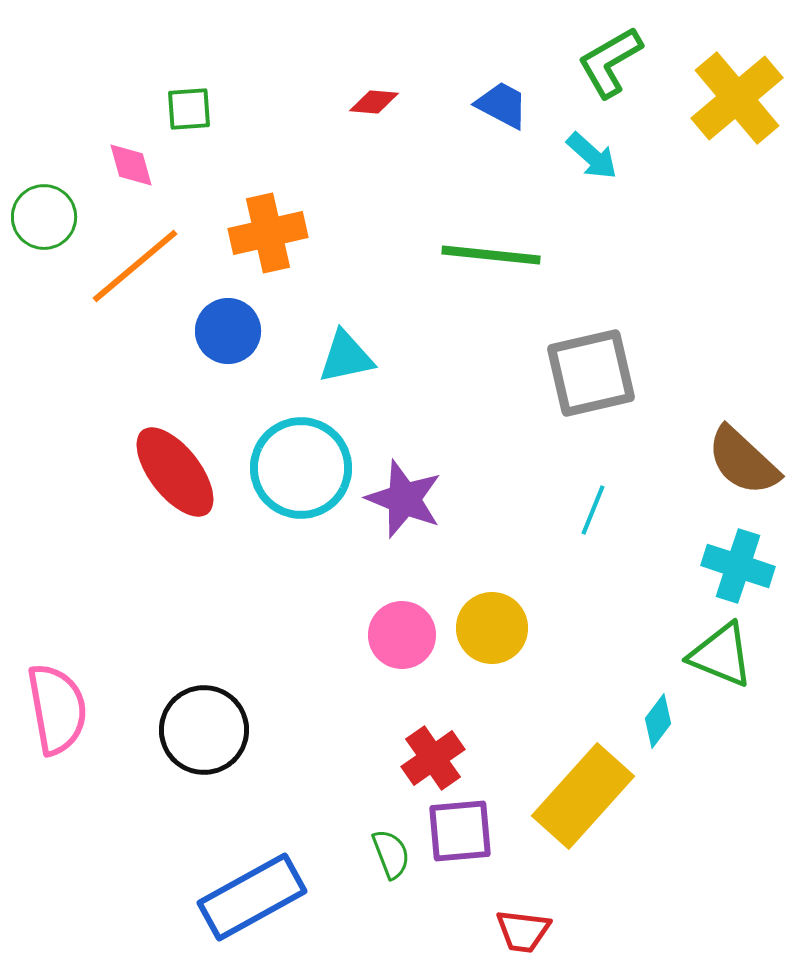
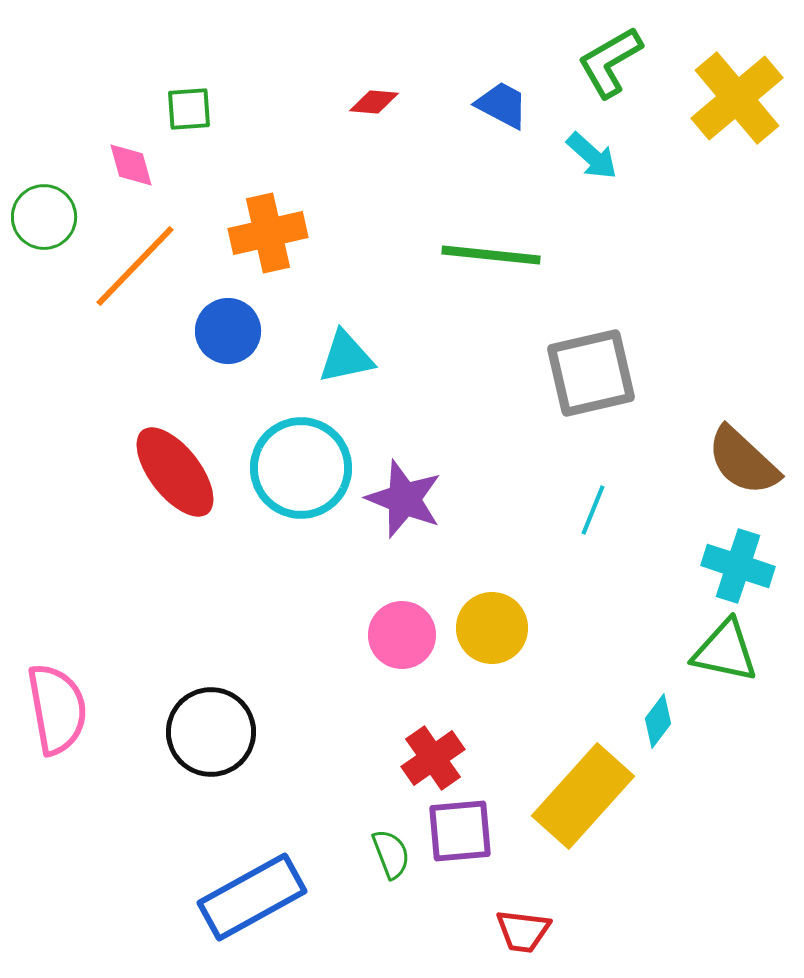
orange line: rotated 6 degrees counterclockwise
green triangle: moved 4 px right, 4 px up; rotated 10 degrees counterclockwise
black circle: moved 7 px right, 2 px down
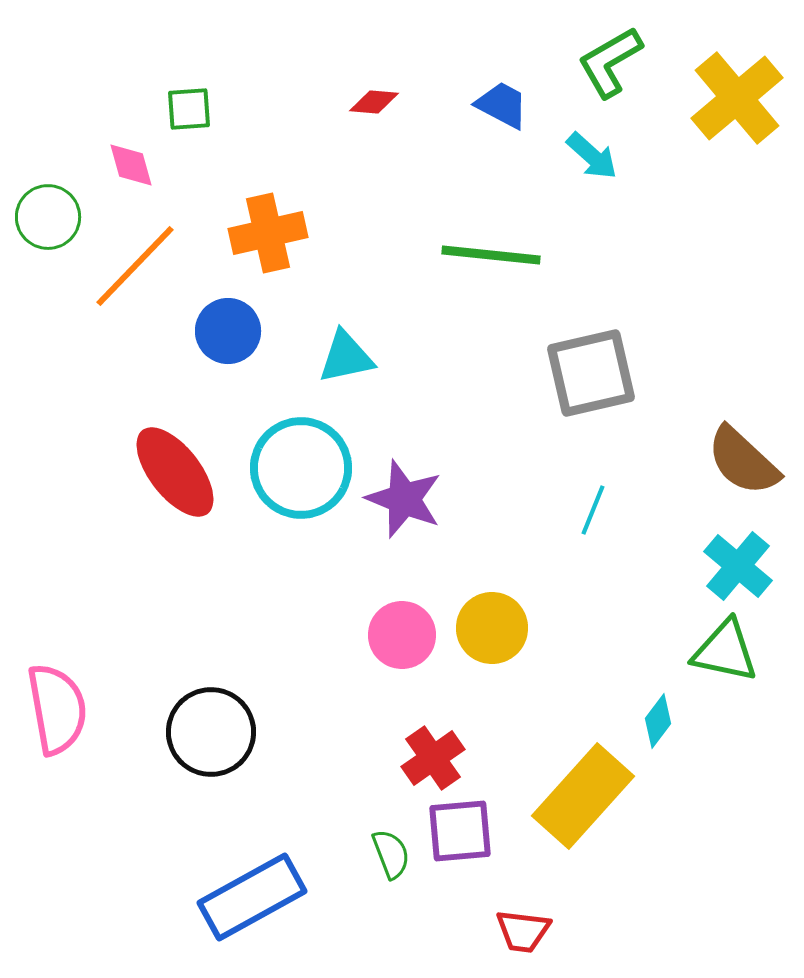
green circle: moved 4 px right
cyan cross: rotated 22 degrees clockwise
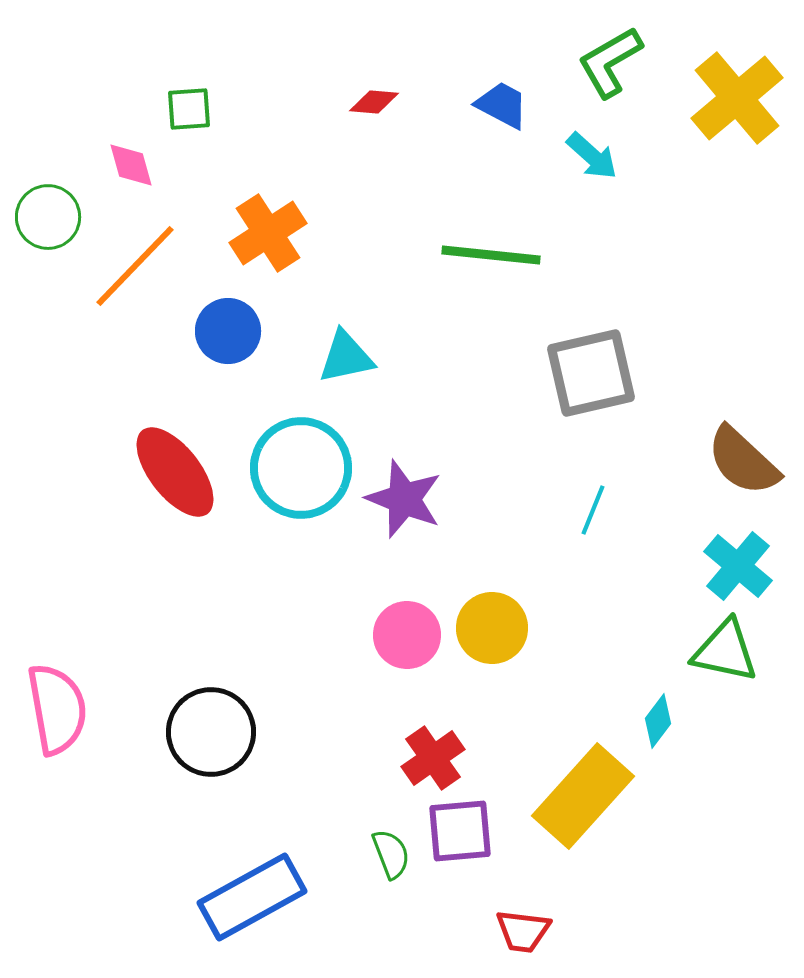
orange cross: rotated 20 degrees counterclockwise
pink circle: moved 5 px right
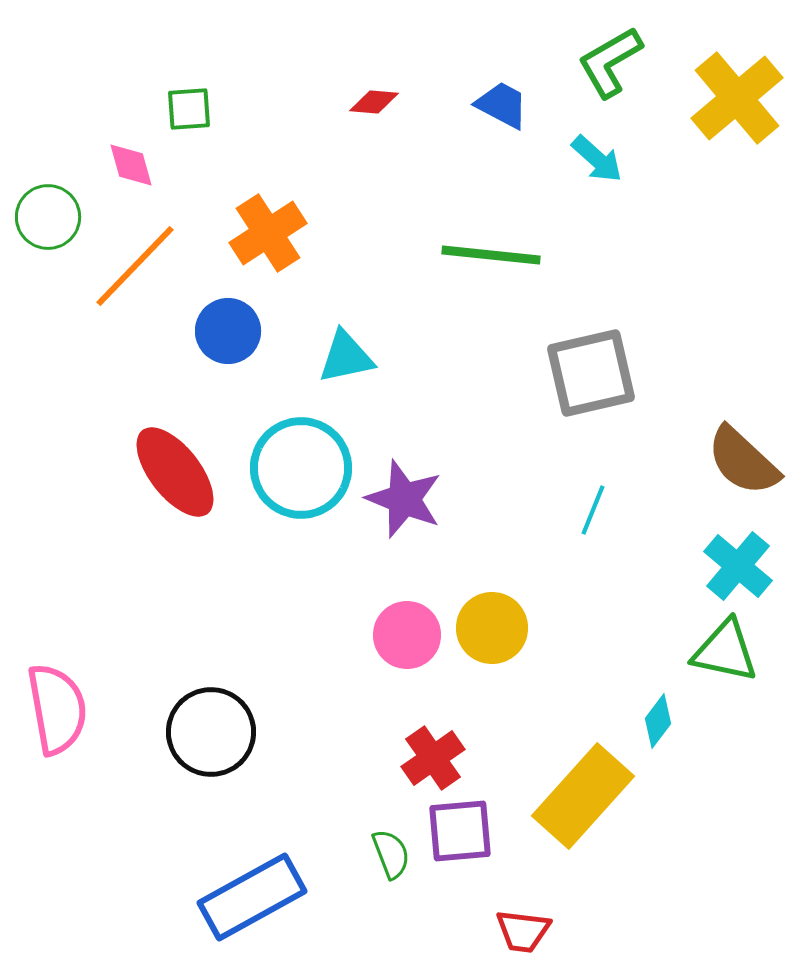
cyan arrow: moved 5 px right, 3 px down
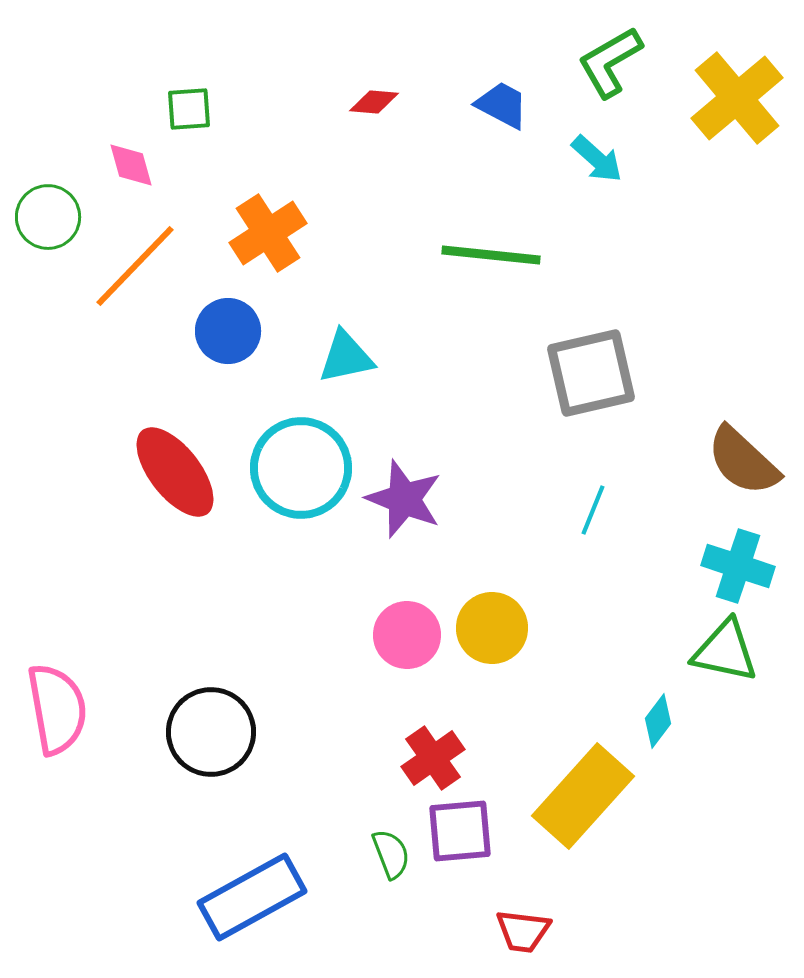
cyan cross: rotated 22 degrees counterclockwise
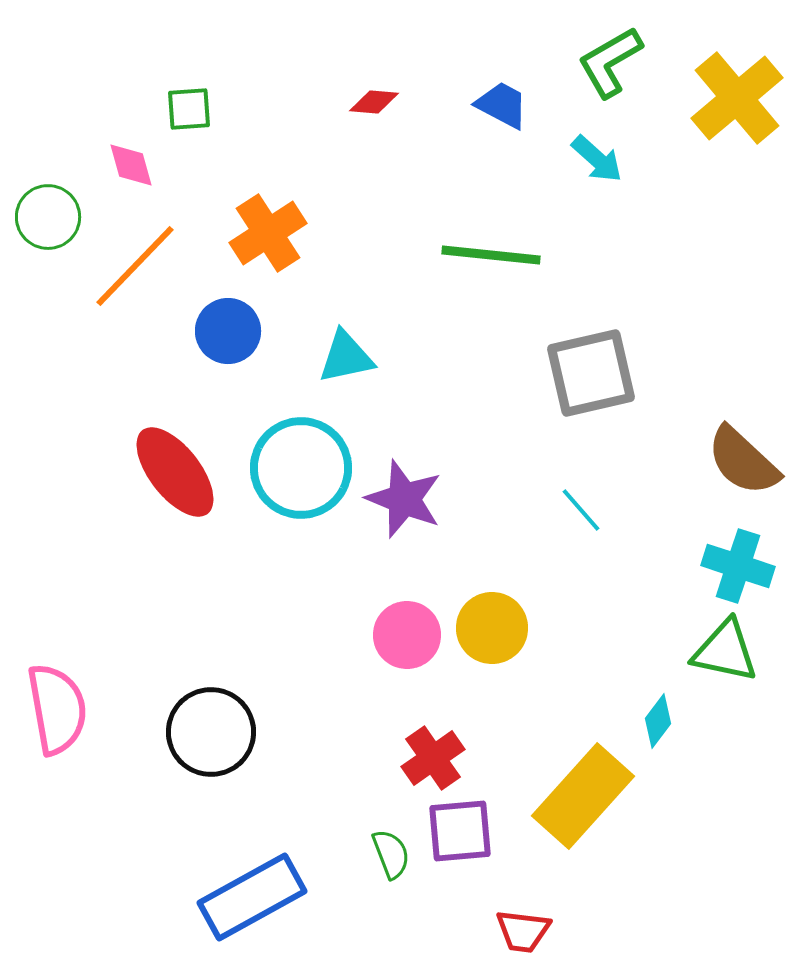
cyan line: moved 12 px left; rotated 63 degrees counterclockwise
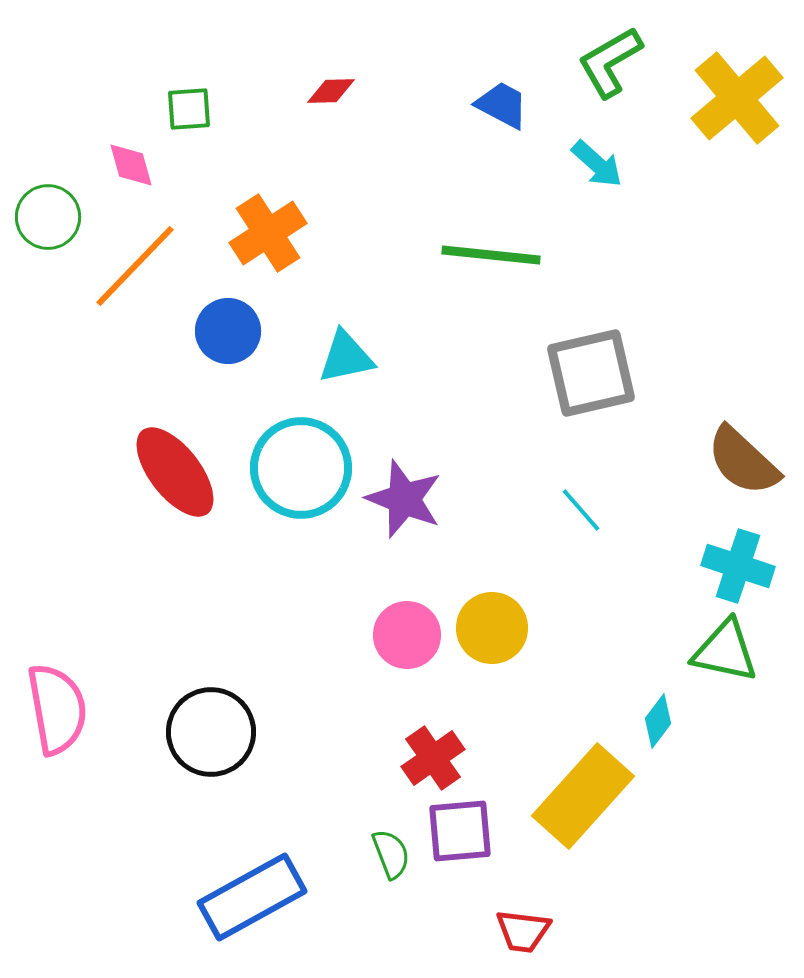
red diamond: moved 43 px left, 11 px up; rotated 6 degrees counterclockwise
cyan arrow: moved 5 px down
